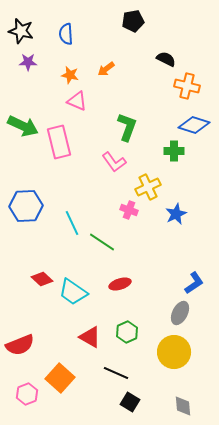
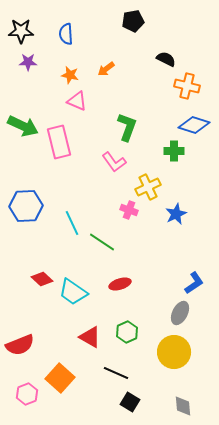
black star: rotated 15 degrees counterclockwise
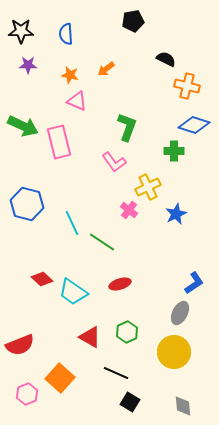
purple star: moved 3 px down
blue hexagon: moved 1 px right, 2 px up; rotated 16 degrees clockwise
pink cross: rotated 18 degrees clockwise
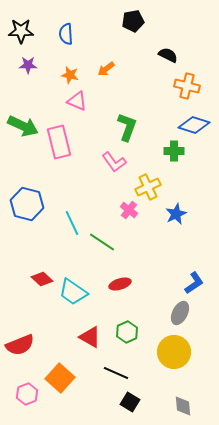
black semicircle: moved 2 px right, 4 px up
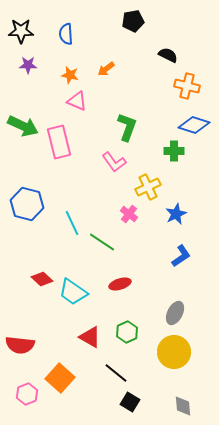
pink cross: moved 4 px down
blue L-shape: moved 13 px left, 27 px up
gray ellipse: moved 5 px left
red semicircle: rotated 28 degrees clockwise
black line: rotated 15 degrees clockwise
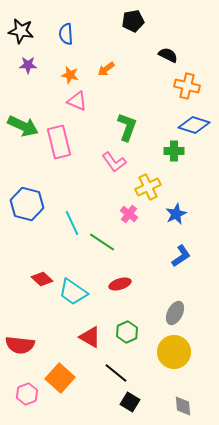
black star: rotated 10 degrees clockwise
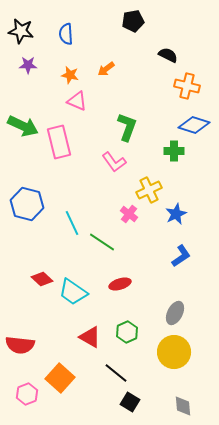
yellow cross: moved 1 px right, 3 px down
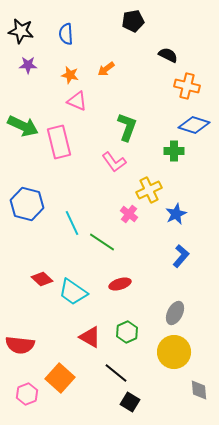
blue L-shape: rotated 15 degrees counterclockwise
gray diamond: moved 16 px right, 16 px up
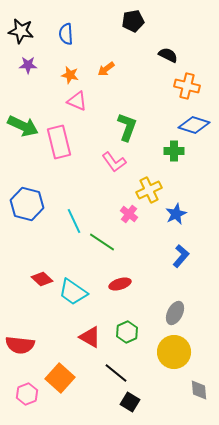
cyan line: moved 2 px right, 2 px up
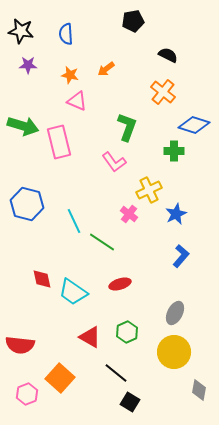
orange cross: moved 24 px left, 6 px down; rotated 25 degrees clockwise
green arrow: rotated 8 degrees counterclockwise
red diamond: rotated 35 degrees clockwise
gray diamond: rotated 15 degrees clockwise
